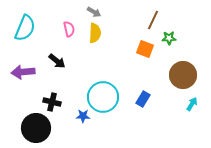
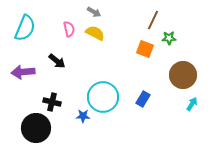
yellow semicircle: rotated 66 degrees counterclockwise
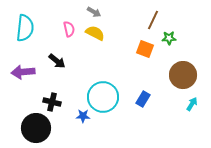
cyan semicircle: rotated 16 degrees counterclockwise
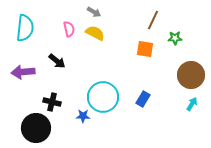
green star: moved 6 px right
orange square: rotated 12 degrees counterclockwise
brown circle: moved 8 px right
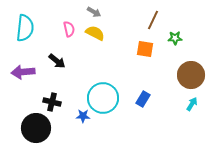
cyan circle: moved 1 px down
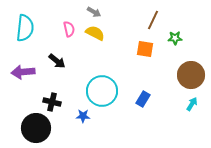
cyan circle: moved 1 px left, 7 px up
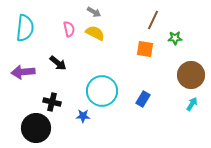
black arrow: moved 1 px right, 2 px down
